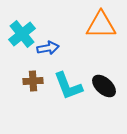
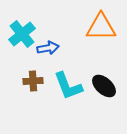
orange triangle: moved 2 px down
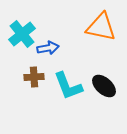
orange triangle: rotated 12 degrees clockwise
brown cross: moved 1 px right, 4 px up
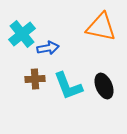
brown cross: moved 1 px right, 2 px down
black ellipse: rotated 25 degrees clockwise
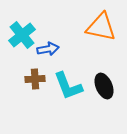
cyan cross: moved 1 px down
blue arrow: moved 1 px down
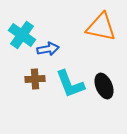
cyan cross: rotated 16 degrees counterclockwise
cyan L-shape: moved 2 px right, 2 px up
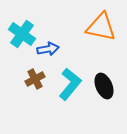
cyan cross: moved 1 px up
brown cross: rotated 24 degrees counterclockwise
cyan L-shape: rotated 120 degrees counterclockwise
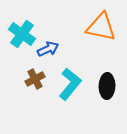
blue arrow: rotated 15 degrees counterclockwise
black ellipse: moved 3 px right; rotated 25 degrees clockwise
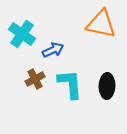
orange triangle: moved 3 px up
blue arrow: moved 5 px right, 1 px down
cyan L-shape: rotated 44 degrees counterclockwise
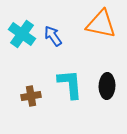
blue arrow: moved 14 px up; rotated 100 degrees counterclockwise
brown cross: moved 4 px left, 17 px down; rotated 18 degrees clockwise
